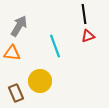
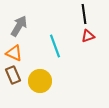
orange triangle: moved 2 px right; rotated 18 degrees clockwise
brown rectangle: moved 3 px left, 18 px up
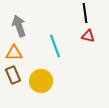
black line: moved 1 px right, 1 px up
gray arrow: rotated 50 degrees counterclockwise
red triangle: rotated 32 degrees clockwise
orange triangle: rotated 24 degrees counterclockwise
yellow circle: moved 1 px right
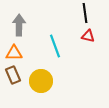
gray arrow: moved 1 px up; rotated 20 degrees clockwise
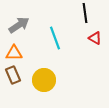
gray arrow: rotated 55 degrees clockwise
red triangle: moved 7 px right, 2 px down; rotated 16 degrees clockwise
cyan line: moved 8 px up
yellow circle: moved 3 px right, 1 px up
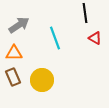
brown rectangle: moved 2 px down
yellow circle: moved 2 px left
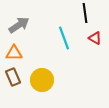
cyan line: moved 9 px right
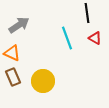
black line: moved 2 px right
cyan line: moved 3 px right
orange triangle: moved 2 px left; rotated 24 degrees clockwise
yellow circle: moved 1 px right, 1 px down
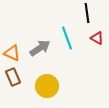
gray arrow: moved 21 px right, 23 px down
red triangle: moved 2 px right
yellow circle: moved 4 px right, 5 px down
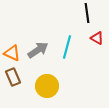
cyan line: moved 9 px down; rotated 35 degrees clockwise
gray arrow: moved 2 px left, 2 px down
